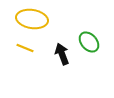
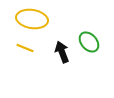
black arrow: moved 2 px up
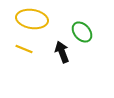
green ellipse: moved 7 px left, 10 px up
yellow line: moved 1 px left, 1 px down
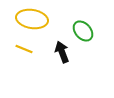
green ellipse: moved 1 px right, 1 px up
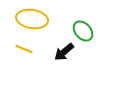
black arrow: moved 2 px right; rotated 110 degrees counterclockwise
